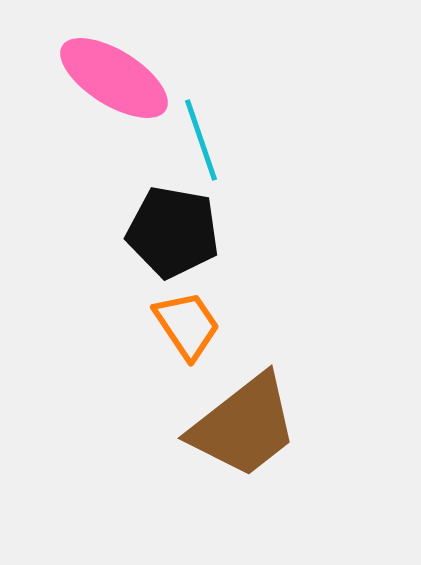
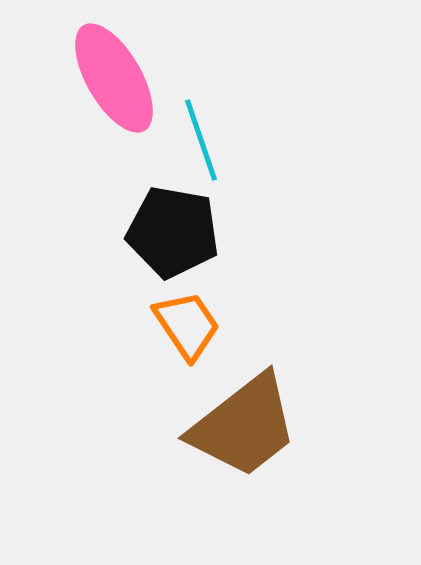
pink ellipse: rotated 28 degrees clockwise
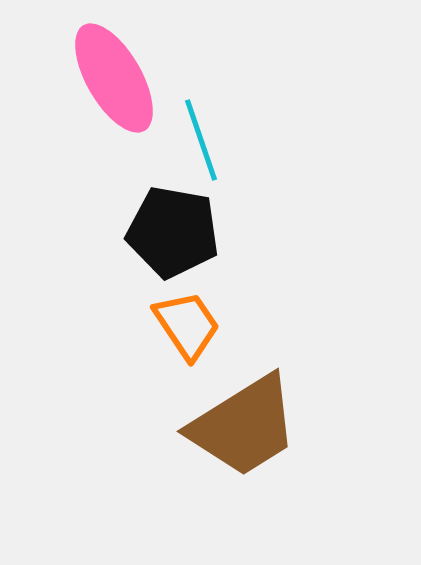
brown trapezoid: rotated 6 degrees clockwise
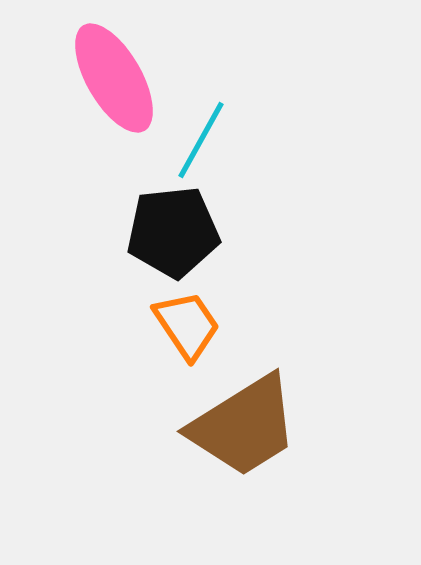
cyan line: rotated 48 degrees clockwise
black pentagon: rotated 16 degrees counterclockwise
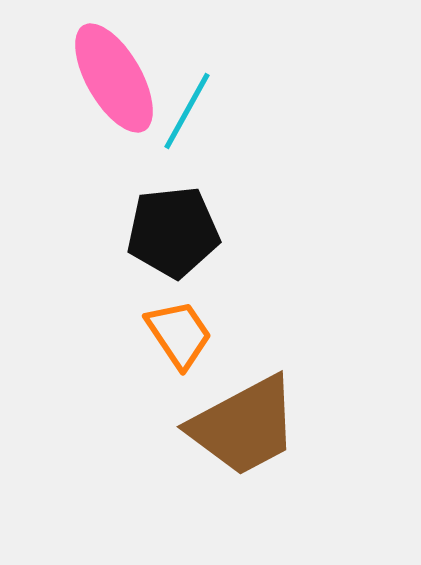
cyan line: moved 14 px left, 29 px up
orange trapezoid: moved 8 px left, 9 px down
brown trapezoid: rotated 4 degrees clockwise
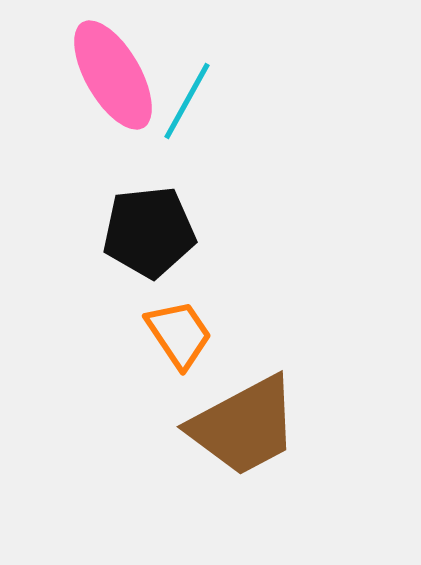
pink ellipse: moved 1 px left, 3 px up
cyan line: moved 10 px up
black pentagon: moved 24 px left
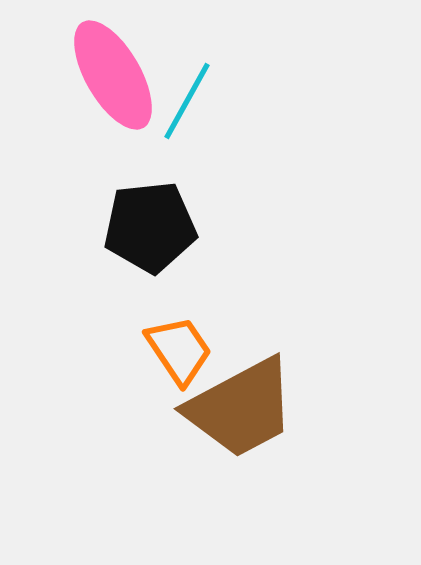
black pentagon: moved 1 px right, 5 px up
orange trapezoid: moved 16 px down
brown trapezoid: moved 3 px left, 18 px up
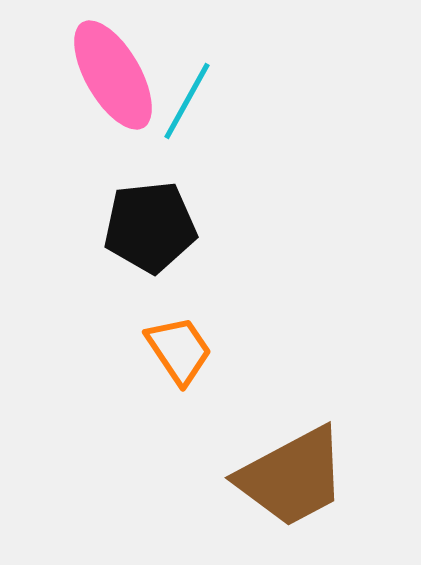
brown trapezoid: moved 51 px right, 69 px down
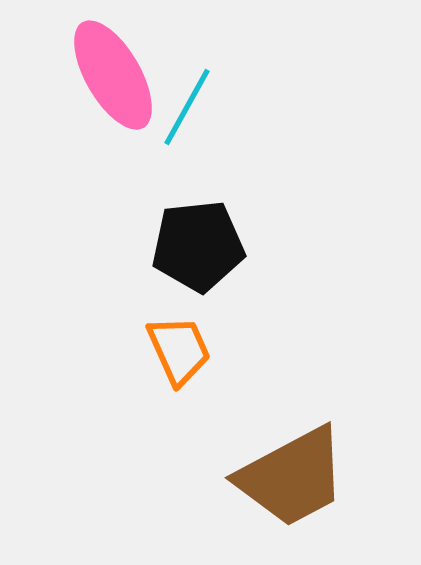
cyan line: moved 6 px down
black pentagon: moved 48 px right, 19 px down
orange trapezoid: rotated 10 degrees clockwise
